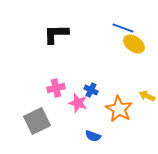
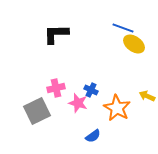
orange star: moved 2 px left, 1 px up
gray square: moved 10 px up
blue semicircle: rotated 56 degrees counterclockwise
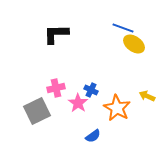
pink star: rotated 18 degrees clockwise
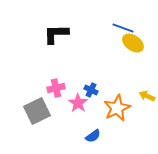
yellow ellipse: moved 1 px left, 1 px up
orange star: rotated 16 degrees clockwise
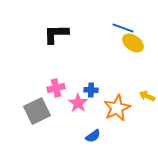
blue cross: rotated 24 degrees counterclockwise
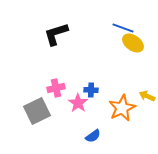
black L-shape: rotated 16 degrees counterclockwise
orange star: moved 5 px right
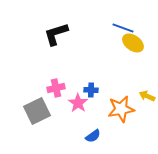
orange star: moved 1 px left, 1 px down; rotated 16 degrees clockwise
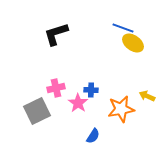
blue semicircle: rotated 21 degrees counterclockwise
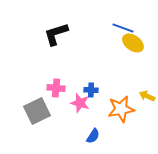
pink cross: rotated 18 degrees clockwise
pink star: moved 2 px right; rotated 18 degrees counterclockwise
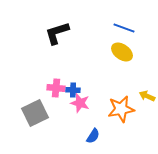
blue line: moved 1 px right
black L-shape: moved 1 px right, 1 px up
yellow ellipse: moved 11 px left, 9 px down
blue cross: moved 18 px left
gray square: moved 2 px left, 2 px down
